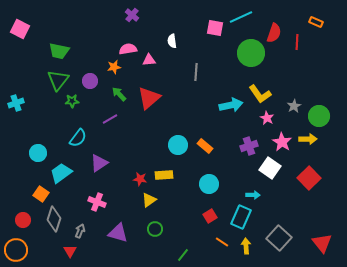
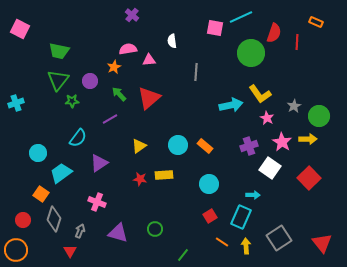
orange star at (114, 67): rotated 16 degrees counterclockwise
yellow triangle at (149, 200): moved 10 px left, 54 px up
gray square at (279, 238): rotated 15 degrees clockwise
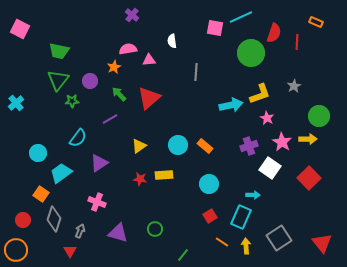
yellow L-shape at (260, 94): rotated 75 degrees counterclockwise
cyan cross at (16, 103): rotated 21 degrees counterclockwise
gray star at (294, 106): moved 20 px up
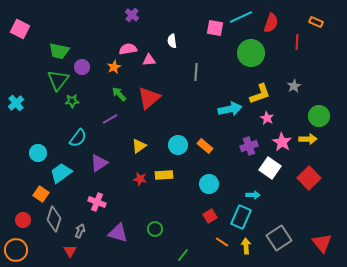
red semicircle at (274, 33): moved 3 px left, 10 px up
purple circle at (90, 81): moved 8 px left, 14 px up
cyan arrow at (231, 105): moved 1 px left, 4 px down
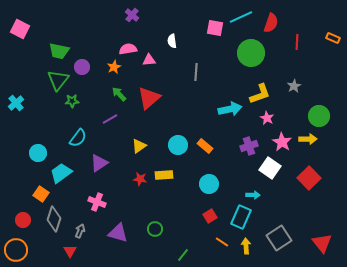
orange rectangle at (316, 22): moved 17 px right, 16 px down
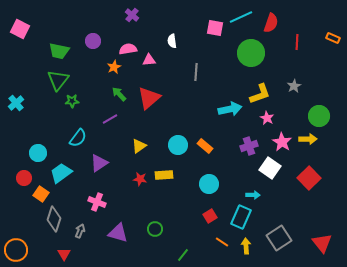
purple circle at (82, 67): moved 11 px right, 26 px up
red circle at (23, 220): moved 1 px right, 42 px up
red triangle at (70, 251): moved 6 px left, 3 px down
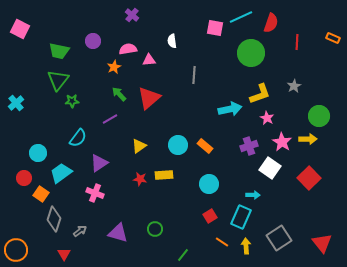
gray line at (196, 72): moved 2 px left, 3 px down
pink cross at (97, 202): moved 2 px left, 9 px up
gray arrow at (80, 231): rotated 32 degrees clockwise
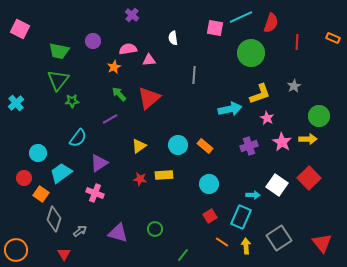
white semicircle at (172, 41): moved 1 px right, 3 px up
white square at (270, 168): moved 7 px right, 17 px down
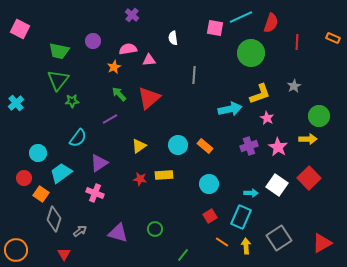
pink star at (282, 142): moved 4 px left, 5 px down
cyan arrow at (253, 195): moved 2 px left, 2 px up
red triangle at (322, 243): rotated 40 degrees clockwise
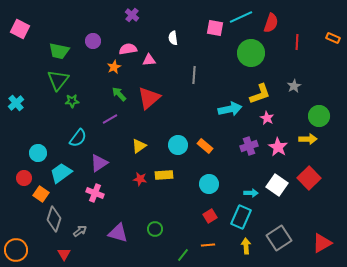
orange line at (222, 242): moved 14 px left, 3 px down; rotated 40 degrees counterclockwise
